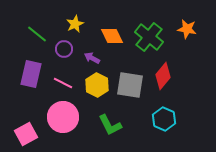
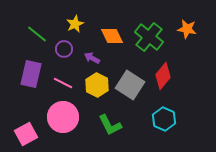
gray square: rotated 24 degrees clockwise
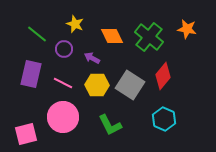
yellow star: rotated 24 degrees counterclockwise
yellow hexagon: rotated 25 degrees counterclockwise
pink square: rotated 15 degrees clockwise
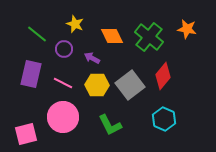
gray square: rotated 20 degrees clockwise
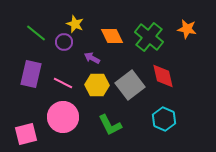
green line: moved 1 px left, 1 px up
purple circle: moved 7 px up
red diamond: rotated 52 degrees counterclockwise
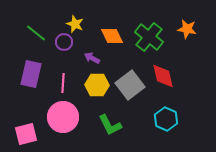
pink line: rotated 66 degrees clockwise
cyan hexagon: moved 2 px right
